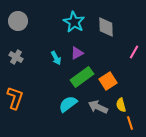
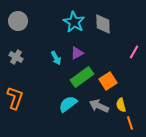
gray diamond: moved 3 px left, 3 px up
gray arrow: moved 1 px right, 1 px up
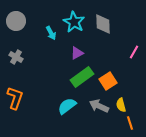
gray circle: moved 2 px left
cyan arrow: moved 5 px left, 25 px up
cyan semicircle: moved 1 px left, 2 px down
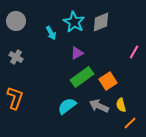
gray diamond: moved 2 px left, 2 px up; rotated 70 degrees clockwise
orange line: rotated 64 degrees clockwise
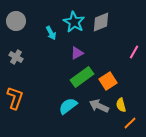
cyan semicircle: moved 1 px right
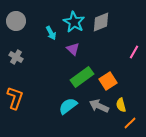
purple triangle: moved 4 px left, 4 px up; rotated 48 degrees counterclockwise
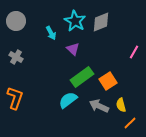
cyan star: moved 1 px right, 1 px up
cyan semicircle: moved 6 px up
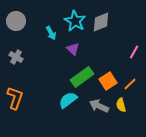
orange line: moved 39 px up
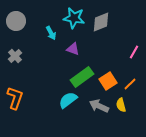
cyan star: moved 1 px left, 3 px up; rotated 20 degrees counterclockwise
purple triangle: rotated 24 degrees counterclockwise
gray cross: moved 1 px left, 1 px up; rotated 16 degrees clockwise
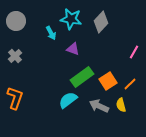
cyan star: moved 3 px left, 1 px down
gray diamond: rotated 25 degrees counterclockwise
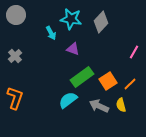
gray circle: moved 6 px up
